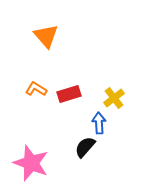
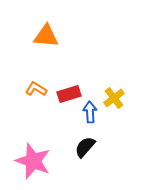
orange triangle: rotated 44 degrees counterclockwise
blue arrow: moved 9 px left, 11 px up
pink star: moved 2 px right, 2 px up
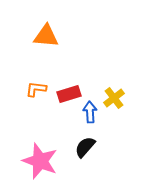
orange L-shape: rotated 25 degrees counterclockwise
pink star: moved 7 px right
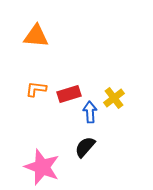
orange triangle: moved 10 px left
pink star: moved 2 px right, 6 px down
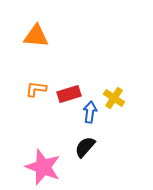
yellow cross: rotated 20 degrees counterclockwise
blue arrow: rotated 10 degrees clockwise
pink star: moved 1 px right
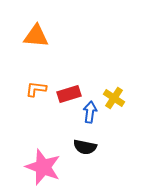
black semicircle: rotated 120 degrees counterclockwise
